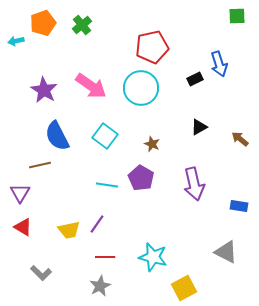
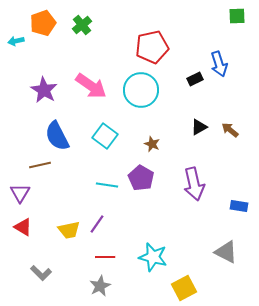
cyan circle: moved 2 px down
brown arrow: moved 10 px left, 9 px up
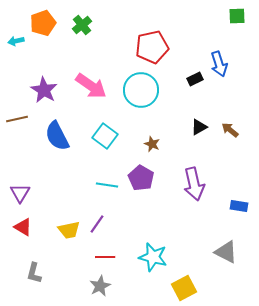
brown line: moved 23 px left, 46 px up
gray L-shape: moved 7 px left; rotated 60 degrees clockwise
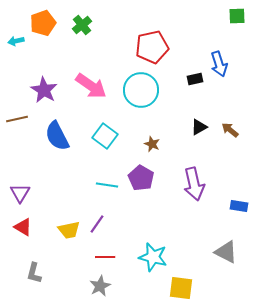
black rectangle: rotated 14 degrees clockwise
yellow square: moved 3 px left; rotated 35 degrees clockwise
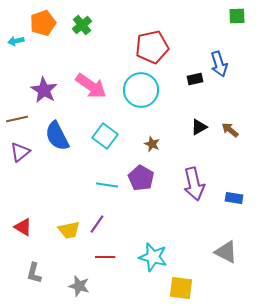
purple triangle: moved 41 px up; rotated 20 degrees clockwise
blue rectangle: moved 5 px left, 8 px up
gray star: moved 21 px left; rotated 30 degrees counterclockwise
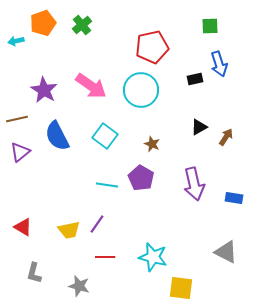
green square: moved 27 px left, 10 px down
brown arrow: moved 4 px left, 7 px down; rotated 84 degrees clockwise
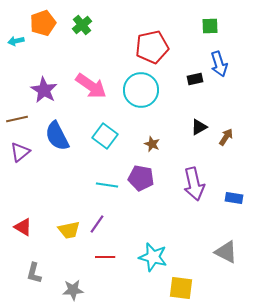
purple pentagon: rotated 20 degrees counterclockwise
gray star: moved 6 px left, 4 px down; rotated 20 degrees counterclockwise
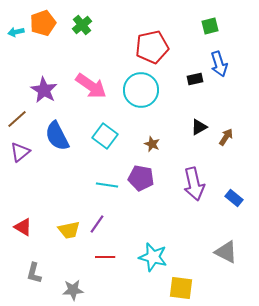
green square: rotated 12 degrees counterclockwise
cyan arrow: moved 9 px up
brown line: rotated 30 degrees counterclockwise
blue rectangle: rotated 30 degrees clockwise
